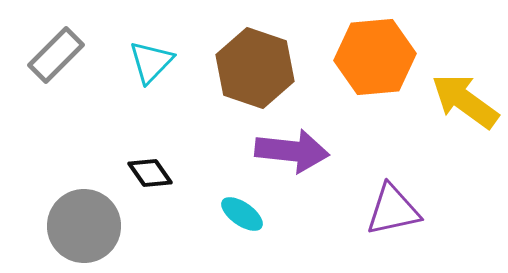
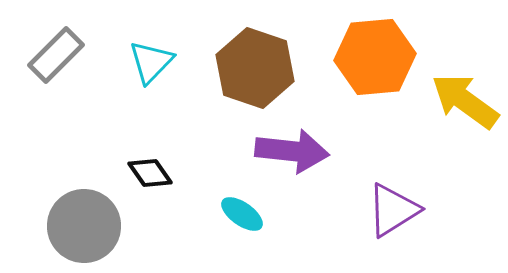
purple triangle: rotated 20 degrees counterclockwise
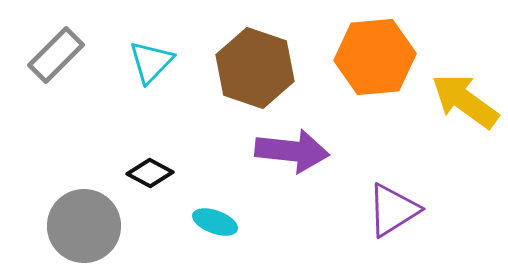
black diamond: rotated 27 degrees counterclockwise
cyan ellipse: moved 27 px left, 8 px down; rotated 15 degrees counterclockwise
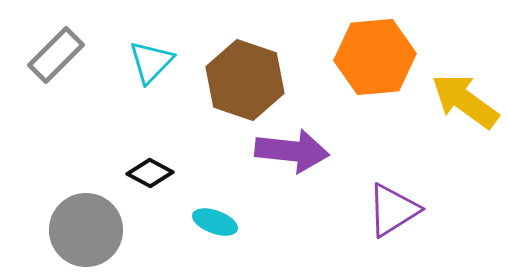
brown hexagon: moved 10 px left, 12 px down
gray circle: moved 2 px right, 4 px down
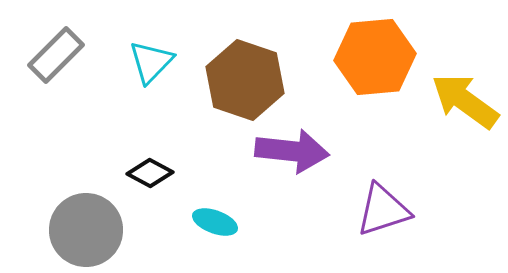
purple triangle: moved 10 px left; rotated 14 degrees clockwise
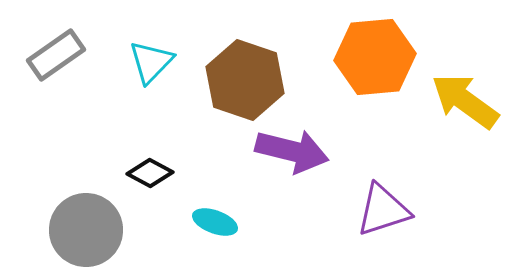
gray rectangle: rotated 10 degrees clockwise
purple arrow: rotated 8 degrees clockwise
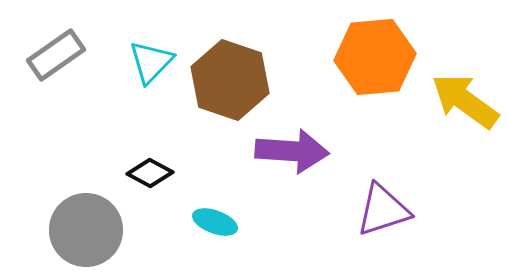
brown hexagon: moved 15 px left
purple arrow: rotated 10 degrees counterclockwise
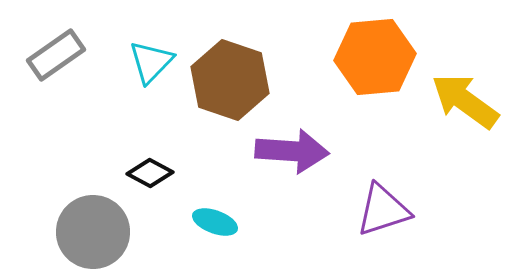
gray circle: moved 7 px right, 2 px down
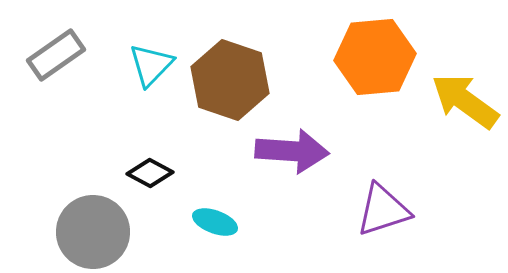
cyan triangle: moved 3 px down
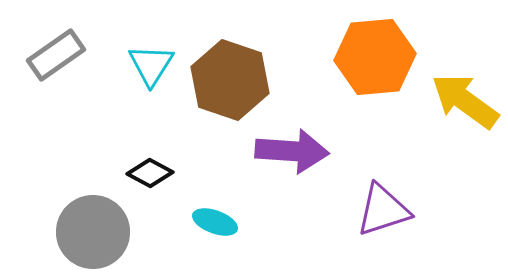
cyan triangle: rotated 12 degrees counterclockwise
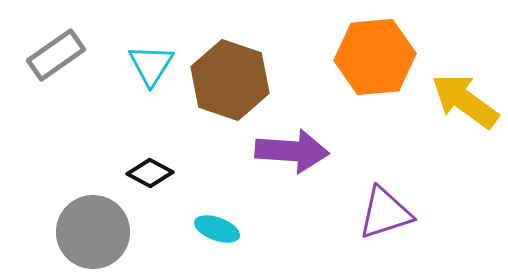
purple triangle: moved 2 px right, 3 px down
cyan ellipse: moved 2 px right, 7 px down
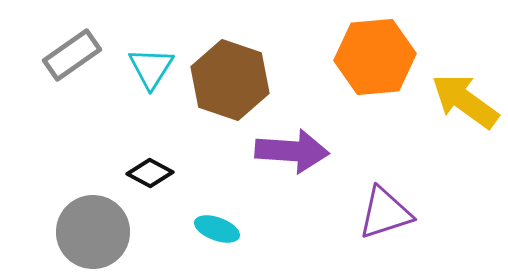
gray rectangle: moved 16 px right
cyan triangle: moved 3 px down
